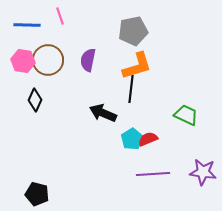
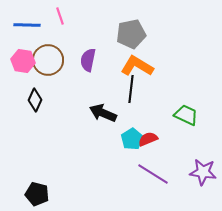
gray pentagon: moved 2 px left, 3 px down
orange L-shape: rotated 132 degrees counterclockwise
purple line: rotated 36 degrees clockwise
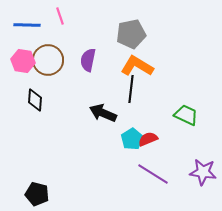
black diamond: rotated 20 degrees counterclockwise
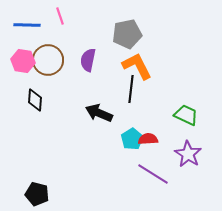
gray pentagon: moved 4 px left
orange L-shape: rotated 32 degrees clockwise
black arrow: moved 4 px left
red semicircle: rotated 18 degrees clockwise
purple star: moved 15 px left, 18 px up; rotated 24 degrees clockwise
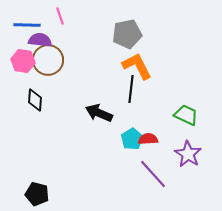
purple semicircle: moved 48 px left, 20 px up; rotated 85 degrees clockwise
purple line: rotated 16 degrees clockwise
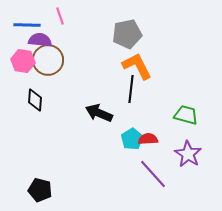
green trapezoid: rotated 10 degrees counterclockwise
black pentagon: moved 3 px right, 4 px up
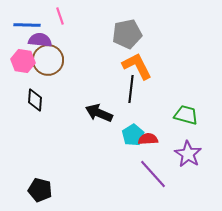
cyan pentagon: moved 1 px right, 4 px up
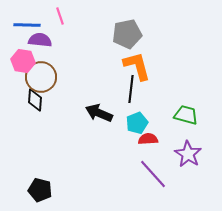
brown circle: moved 7 px left, 17 px down
orange L-shape: rotated 12 degrees clockwise
cyan pentagon: moved 4 px right, 12 px up; rotated 10 degrees clockwise
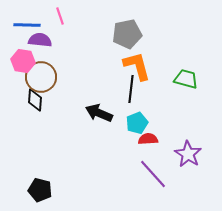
green trapezoid: moved 36 px up
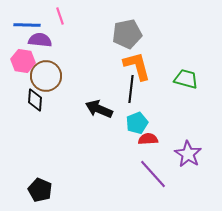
brown circle: moved 5 px right, 1 px up
black arrow: moved 4 px up
black pentagon: rotated 10 degrees clockwise
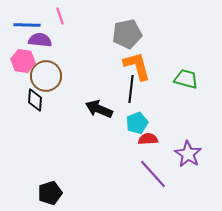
black pentagon: moved 10 px right, 3 px down; rotated 30 degrees clockwise
